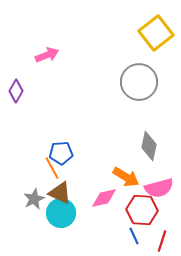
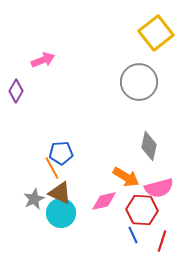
pink arrow: moved 4 px left, 5 px down
pink diamond: moved 3 px down
blue line: moved 1 px left, 1 px up
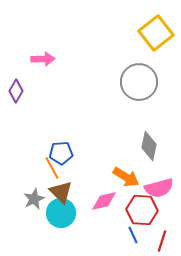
pink arrow: moved 1 px up; rotated 20 degrees clockwise
brown triangle: moved 1 px right, 1 px up; rotated 20 degrees clockwise
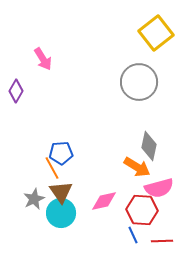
pink arrow: rotated 60 degrees clockwise
orange arrow: moved 11 px right, 10 px up
brown triangle: rotated 10 degrees clockwise
red line: rotated 70 degrees clockwise
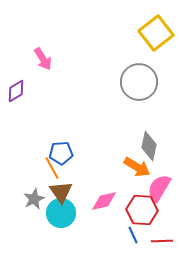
purple diamond: rotated 30 degrees clockwise
pink semicircle: rotated 136 degrees clockwise
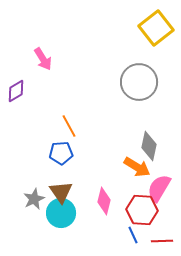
yellow square: moved 5 px up
orange line: moved 17 px right, 42 px up
pink diamond: rotated 64 degrees counterclockwise
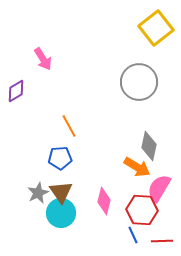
blue pentagon: moved 1 px left, 5 px down
gray star: moved 4 px right, 6 px up
